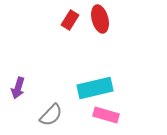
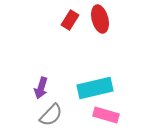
purple arrow: moved 23 px right
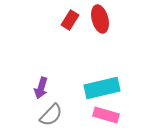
cyan rectangle: moved 7 px right
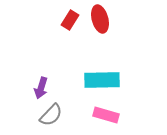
cyan rectangle: moved 8 px up; rotated 12 degrees clockwise
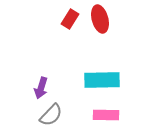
red rectangle: moved 1 px up
pink rectangle: rotated 15 degrees counterclockwise
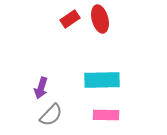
red rectangle: rotated 24 degrees clockwise
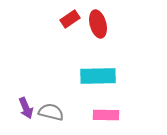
red ellipse: moved 2 px left, 5 px down
cyan rectangle: moved 4 px left, 4 px up
purple arrow: moved 15 px left, 20 px down; rotated 40 degrees counterclockwise
gray semicircle: moved 3 px up; rotated 120 degrees counterclockwise
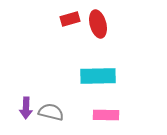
red rectangle: rotated 18 degrees clockwise
purple arrow: rotated 25 degrees clockwise
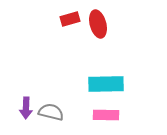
cyan rectangle: moved 8 px right, 8 px down
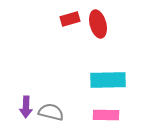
cyan rectangle: moved 2 px right, 4 px up
purple arrow: moved 1 px up
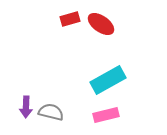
red ellipse: moved 3 px right; rotated 40 degrees counterclockwise
cyan rectangle: rotated 28 degrees counterclockwise
pink rectangle: rotated 15 degrees counterclockwise
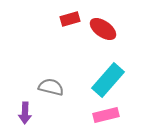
red ellipse: moved 2 px right, 5 px down
cyan rectangle: rotated 20 degrees counterclockwise
purple arrow: moved 1 px left, 6 px down
gray semicircle: moved 25 px up
